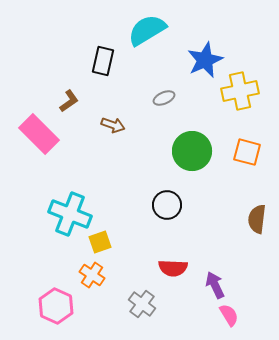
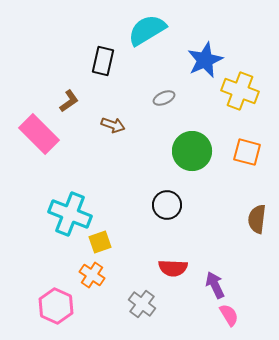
yellow cross: rotated 33 degrees clockwise
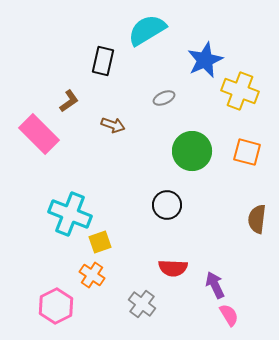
pink hexagon: rotated 8 degrees clockwise
